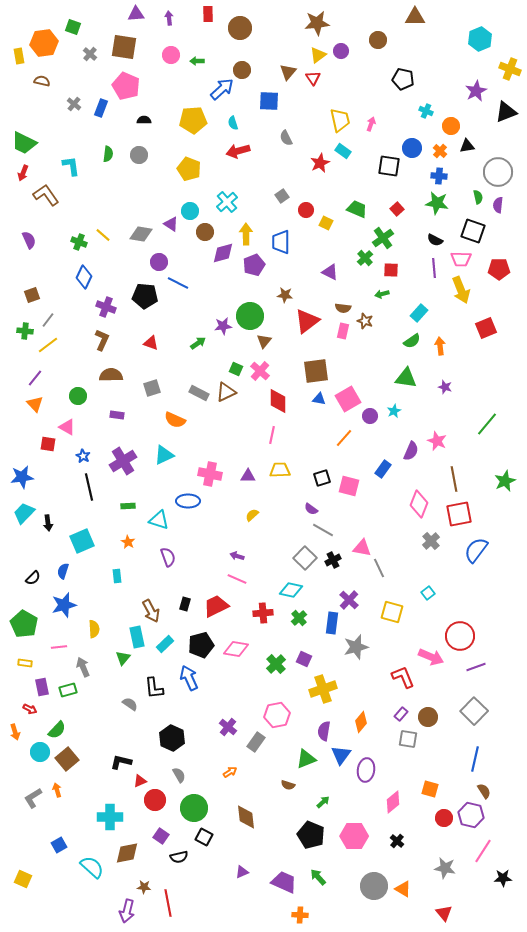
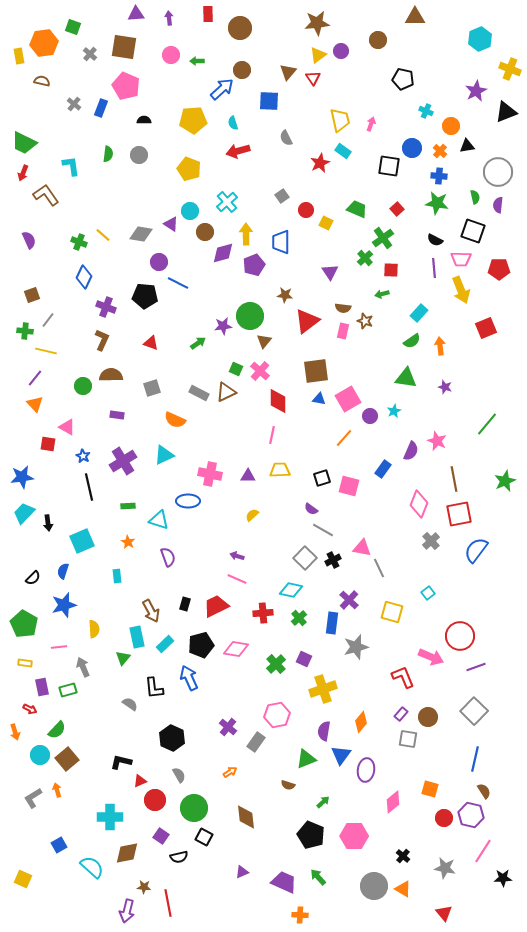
green semicircle at (478, 197): moved 3 px left
purple triangle at (330, 272): rotated 30 degrees clockwise
yellow line at (48, 345): moved 2 px left, 6 px down; rotated 50 degrees clockwise
green circle at (78, 396): moved 5 px right, 10 px up
cyan circle at (40, 752): moved 3 px down
black cross at (397, 841): moved 6 px right, 15 px down
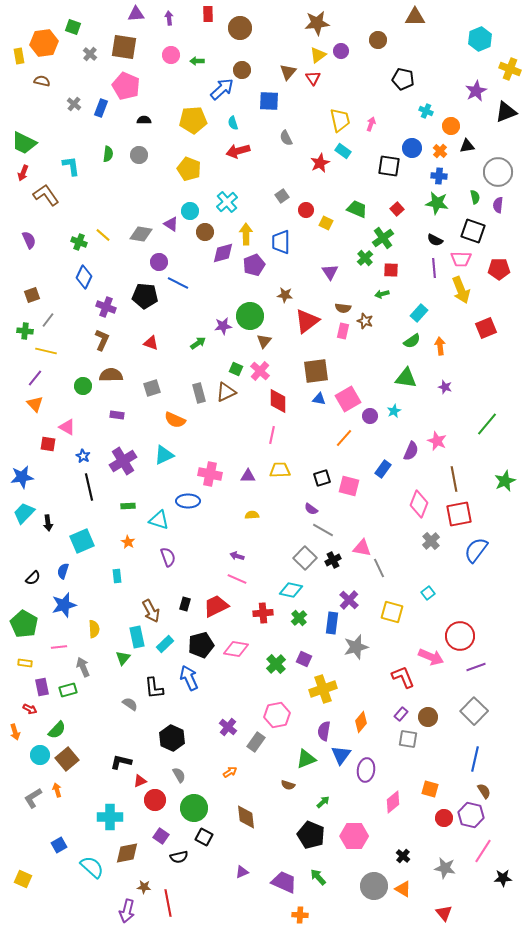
gray rectangle at (199, 393): rotated 48 degrees clockwise
yellow semicircle at (252, 515): rotated 40 degrees clockwise
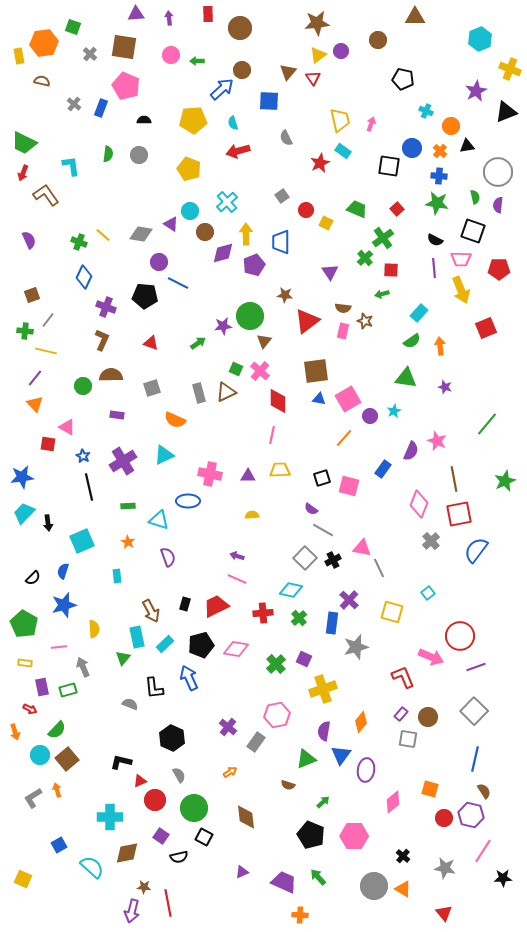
gray semicircle at (130, 704): rotated 14 degrees counterclockwise
purple arrow at (127, 911): moved 5 px right
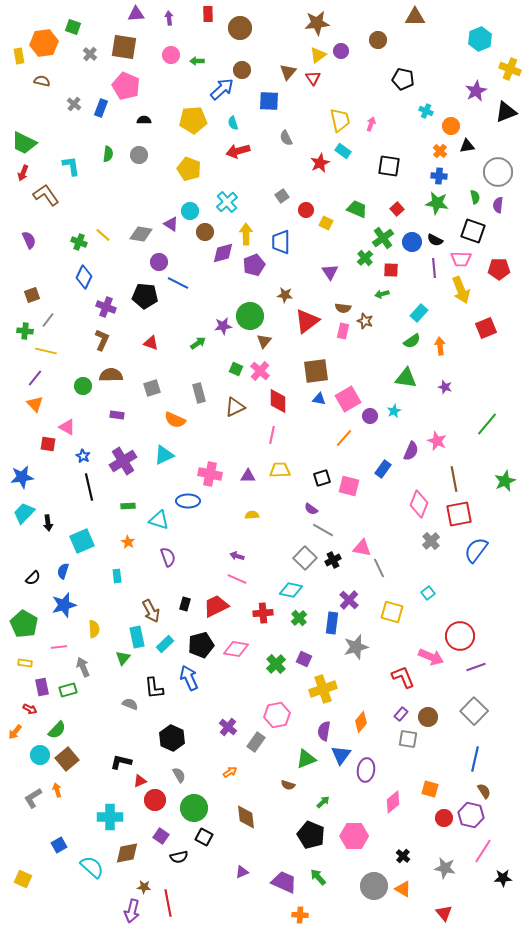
blue circle at (412, 148): moved 94 px down
brown triangle at (226, 392): moved 9 px right, 15 px down
orange arrow at (15, 732): rotated 56 degrees clockwise
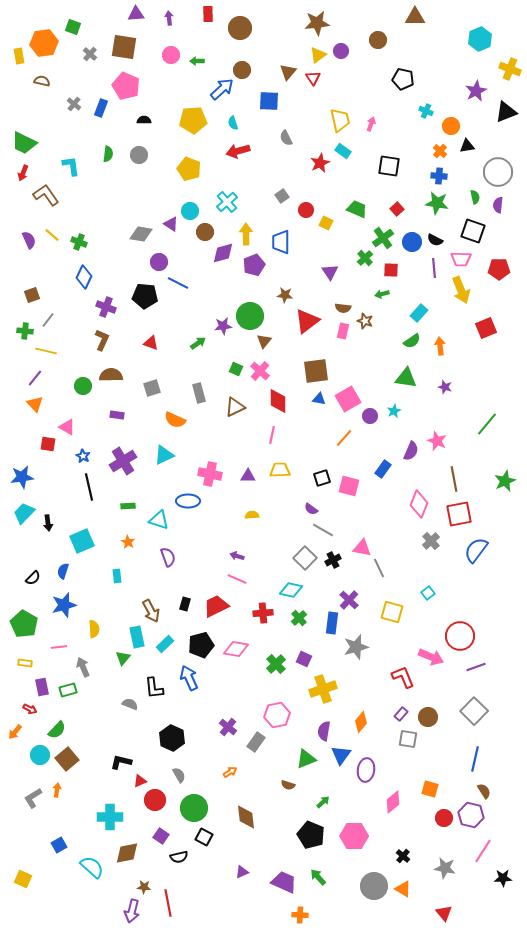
yellow line at (103, 235): moved 51 px left
orange arrow at (57, 790): rotated 24 degrees clockwise
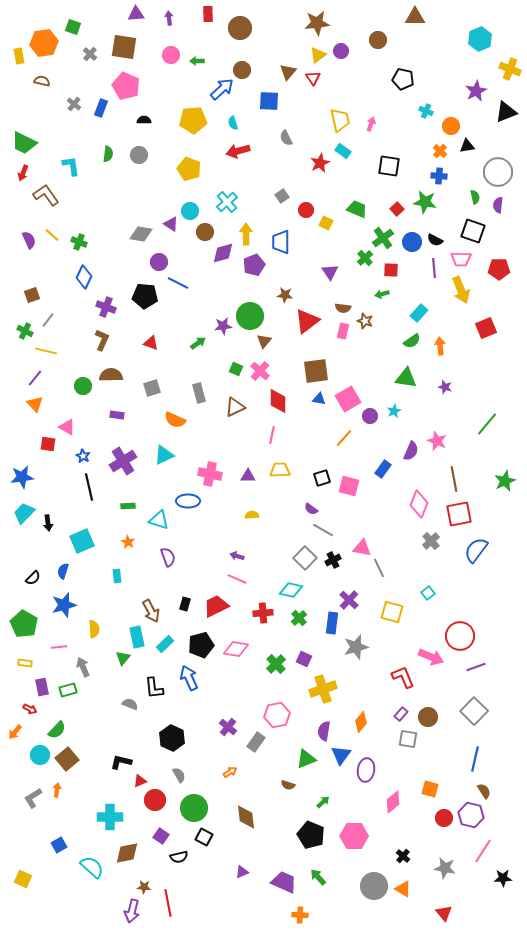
green star at (437, 203): moved 12 px left, 1 px up
green cross at (25, 331): rotated 21 degrees clockwise
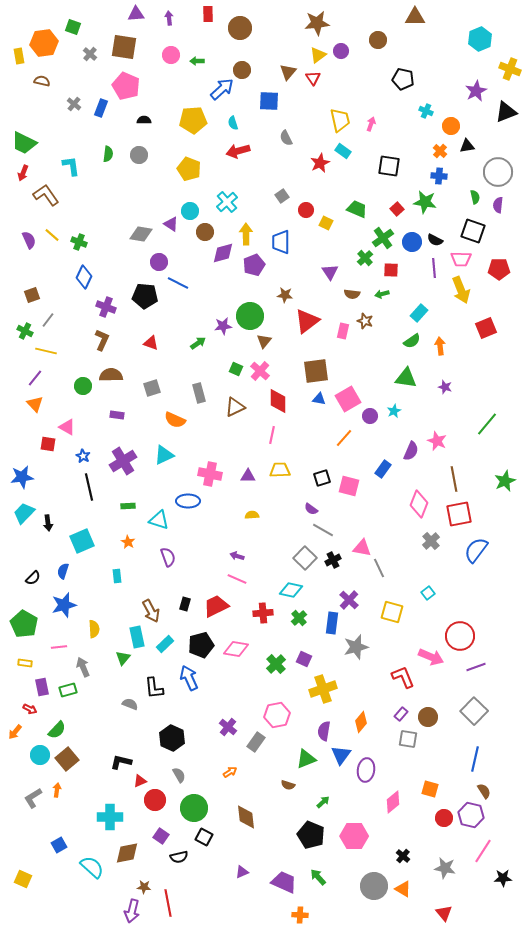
brown semicircle at (343, 308): moved 9 px right, 14 px up
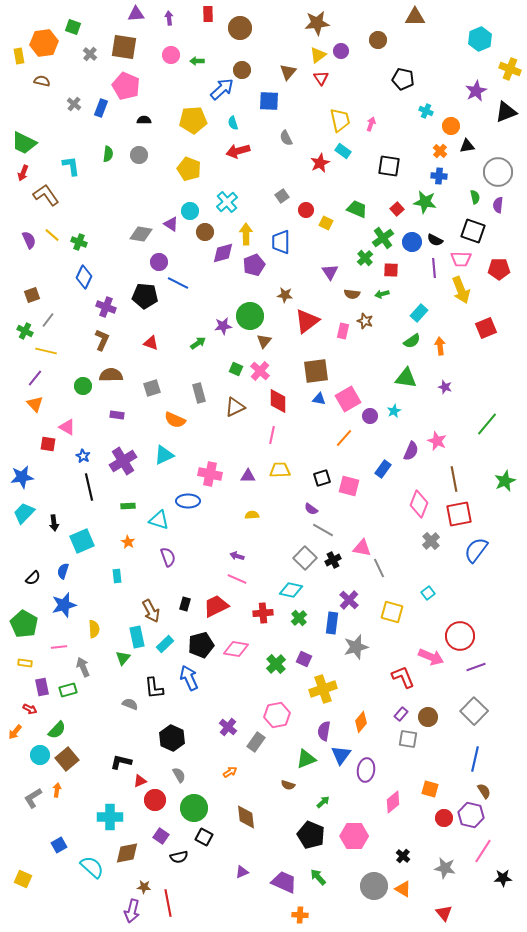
red triangle at (313, 78): moved 8 px right
black arrow at (48, 523): moved 6 px right
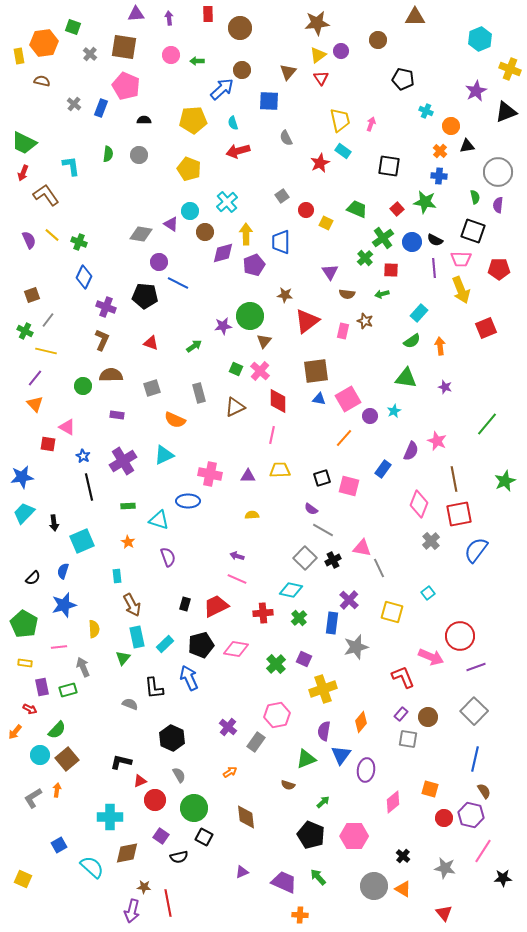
brown semicircle at (352, 294): moved 5 px left
green arrow at (198, 343): moved 4 px left, 3 px down
brown arrow at (151, 611): moved 19 px left, 6 px up
